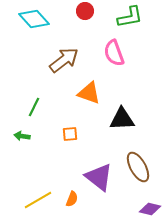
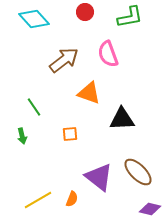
red circle: moved 1 px down
pink semicircle: moved 6 px left, 1 px down
green line: rotated 60 degrees counterclockwise
green arrow: rotated 112 degrees counterclockwise
brown ellipse: moved 5 px down; rotated 16 degrees counterclockwise
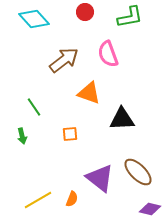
purple triangle: moved 1 px right, 1 px down
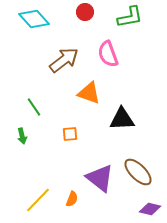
yellow line: rotated 16 degrees counterclockwise
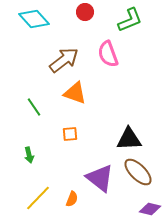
green L-shape: moved 3 px down; rotated 12 degrees counterclockwise
orange triangle: moved 14 px left
black triangle: moved 7 px right, 20 px down
green arrow: moved 7 px right, 19 px down
yellow line: moved 2 px up
